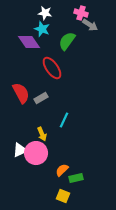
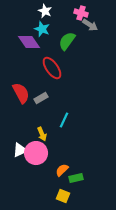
white star: moved 2 px up; rotated 16 degrees clockwise
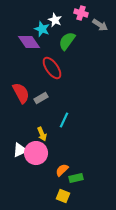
white star: moved 10 px right, 9 px down
gray arrow: moved 10 px right
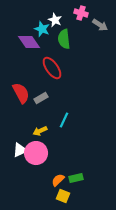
green semicircle: moved 3 px left, 2 px up; rotated 42 degrees counterclockwise
yellow arrow: moved 2 px left, 3 px up; rotated 88 degrees clockwise
orange semicircle: moved 4 px left, 10 px down
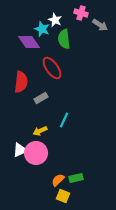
red semicircle: moved 11 px up; rotated 35 degrees clockwise
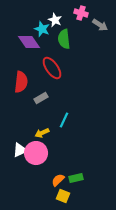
yellow arrow: moved 2 px right, 2 px down
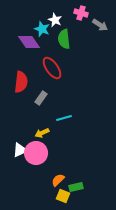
gray rectangle: rotated 24 degrees counterclockwise
cyan line: moved 2 px up; rotated 49 degrees clockwise
green rectangle: moved 9 px down
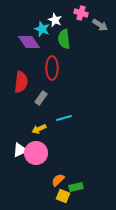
red ellipse: rotated 35 degrees clockwise
yellow arrow: moved 3 px left, 4 px up
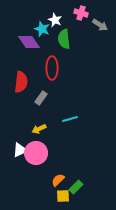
cyan line: moved 6 px right, 1 px down
green rectangle: rotated 32 degrees counterclockwise
yellow square: rotated 24 degrees counterclockwise
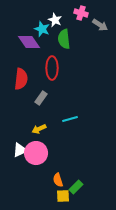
red semicircle: moved 3 px up
orange semicircle: rotated 64 degrees counterclockwise
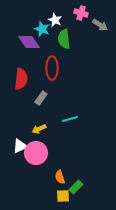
white triangle: moved 4 px up
orange semicircle: moved 2 px right, 3 px up
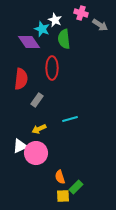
gray rectangle: moved 4 px left, 2 px down
